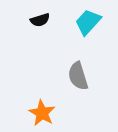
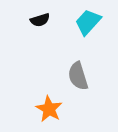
orange star: moved 7 px right, 4 px up
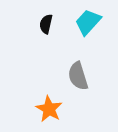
black semicircle: moved 6 px right, 4 px down; rotated 120 degrees clockwise
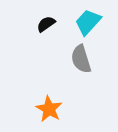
black semicircle: rotated 42 degrees clockwise
gray semicircle: moved 3 px right, 17 px up
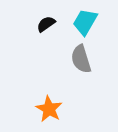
cyan trapezoid: moved 3 px left; rotated 12 degrees counterclockwise
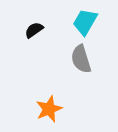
black semicircle: moved 12 px left, 6 px down
orange star: rotated 20 degrees clockwise
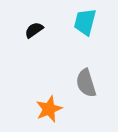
cyan trapezoid: rotated 16 degrees counterclockwise
gray semicircle: moved 5 px right, 24 px down
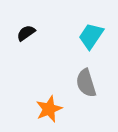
cyan trapezoid: moved 6 px right, 14 px down; rotated 20 degrees clockwise
black semicircle: moved 8 px left, 3 px down
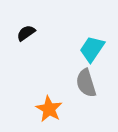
cyan trapezoid: moved 1 px right, 13 px down
orange star: rotated 20 degrees counterclockwise
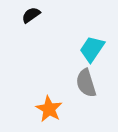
black semicircle: moved 5 px right, 18 px up
